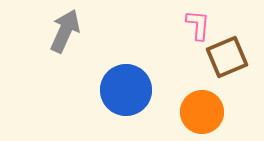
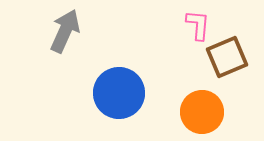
blue circle: moved 7 px left, 3 px down
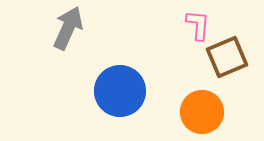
gray arrow: moved 3 px right, 3 px up
blue circle: moved 1 px right, 2 px up
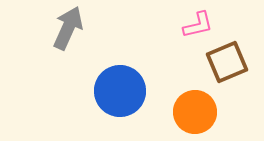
pink L-shape: rotated 72 degrees clockwise
brown square: moved 5 px down
orange circle: moved 7 px left
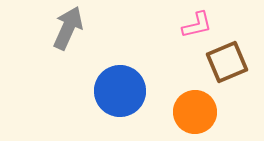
pink L-shape: moved 1 px left
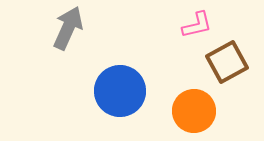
brown square: rotated 6 degrees counterclockwise
orange circle: moved 1 px left, 1 px up
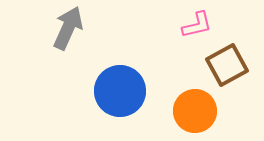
brown square: moved 3 px down
orange circle: moved 1 px right
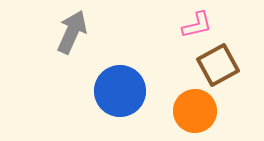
gray arrow: moved 4 px right, 4 px down
brown square: moved 9 px left
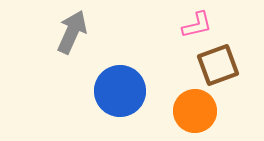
brown square: rotated 9 degrees clockwise
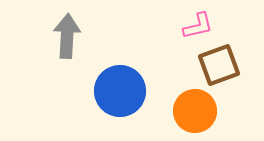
pink L-shape: moved 1 px right, 1 px down
gray arrow: moved 5 px left, 4 px down; rotated 21 degrees counterclockwise
brown square: moved 1 px right
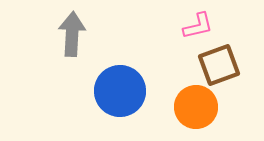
gray arrow: moved 5 px right, 2 px up
orange circle: moved 1 px right, 4 px up
